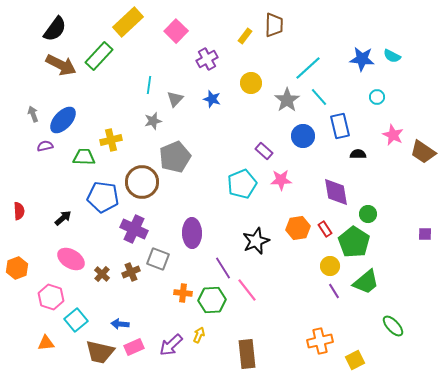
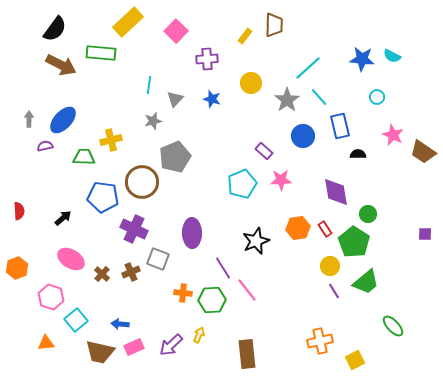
green rectangle at (99, 56): moved 2 px right, 3 px up; rotated 52 degrees clockwise
purple cross at (207, 59): rotated 25 degrees clockwise
gray arrow at (33, 114): moved 4 px left, 5 px down; rotated 21 degrees clockwise
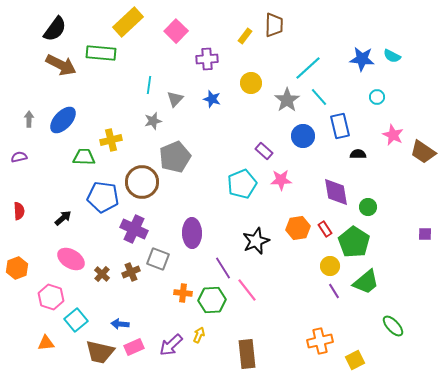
purple semicircle at (45, 146): moved 26 px left, 11 px down
green circle at (368, 214): moved 7 px up
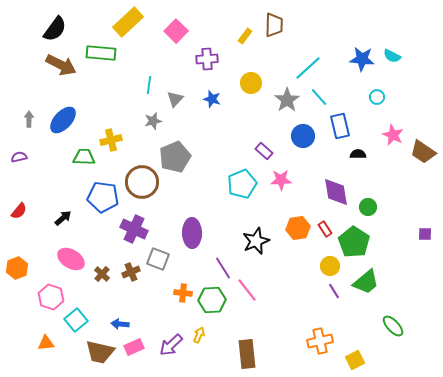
red semicircle at (19, 211): rotated 42 degrees clockwise
